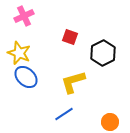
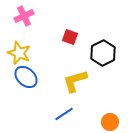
yellow L-shape: moved 2 px right, 1 px up
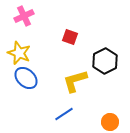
black hexagon: moved 2 px right, 8 px down
blue ellipse: moved 1 px down
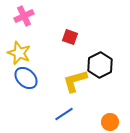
black hexagon: moved 5 px left, 4 px down
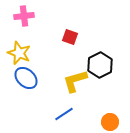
pink cross: rotated 18 degrees clockwise
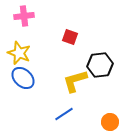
black hexagon: rotated 20 degrees clockwise
blue ellipse: moved 3 px left
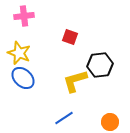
blue line: moved 4 px down
